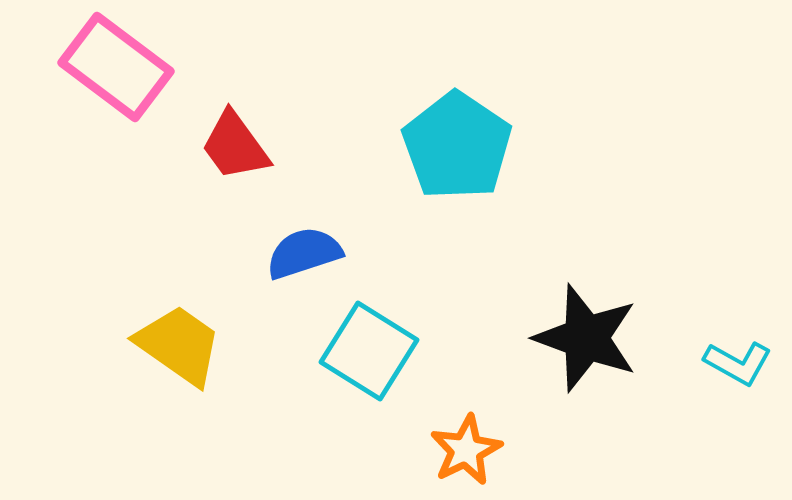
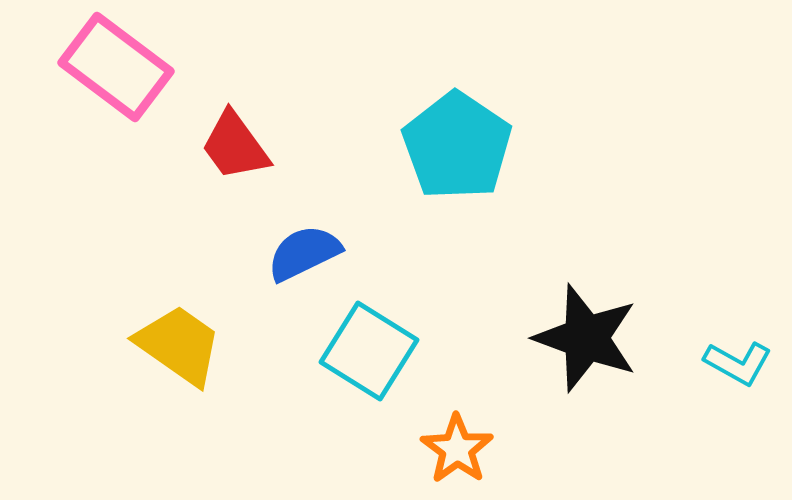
blue semicircle: rotated 8 degrees counterclockwise
orange star: moved 9 px left, 1 px up; rotated 10 degrees counterclockwise
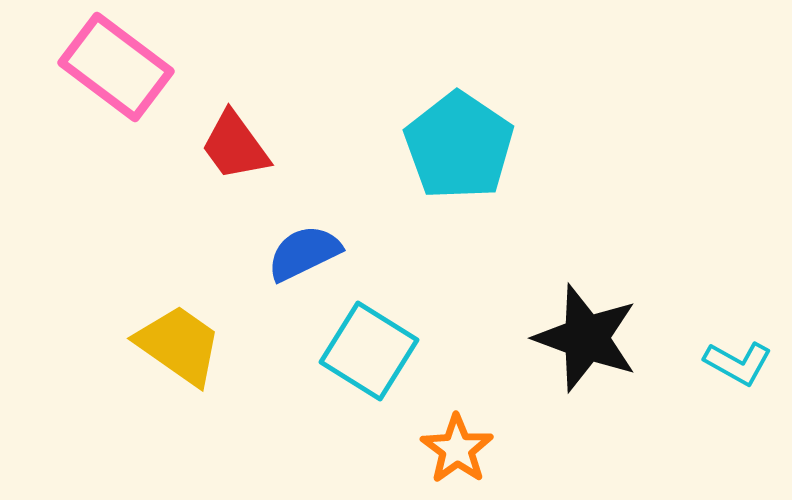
cyan pentagon: moved 2 px right
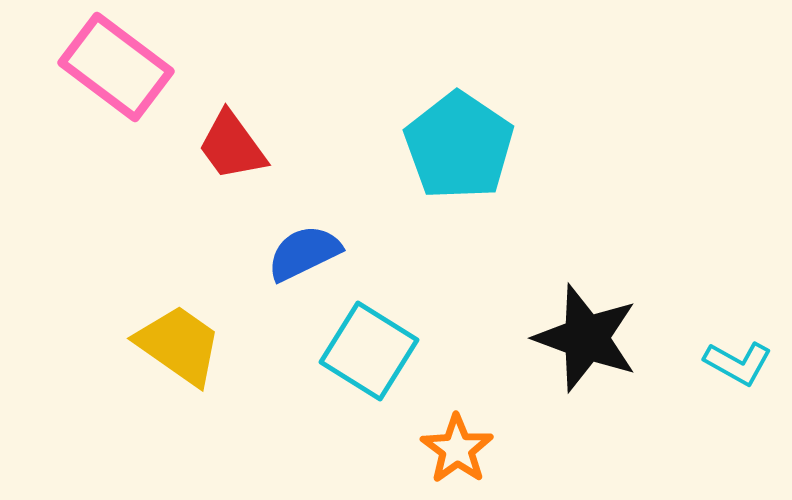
red trapezoid: moved 3 px left
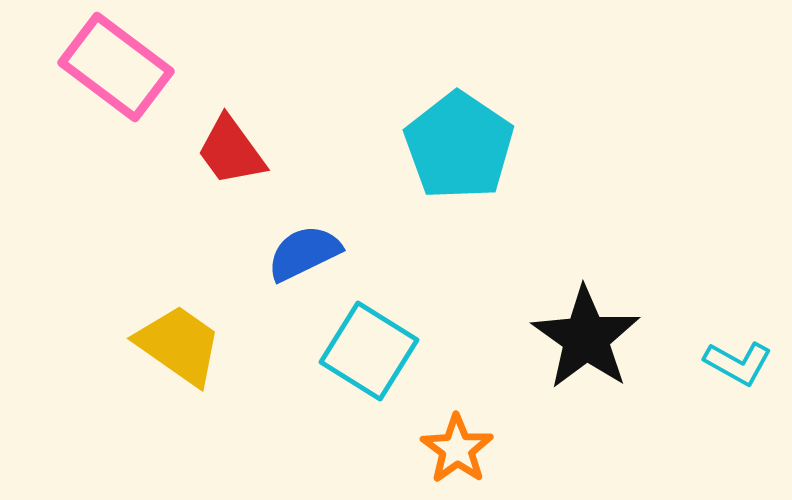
red trapezoid: moved 1 px left, 5 px down
black star: rotated 15 degrees clockwise
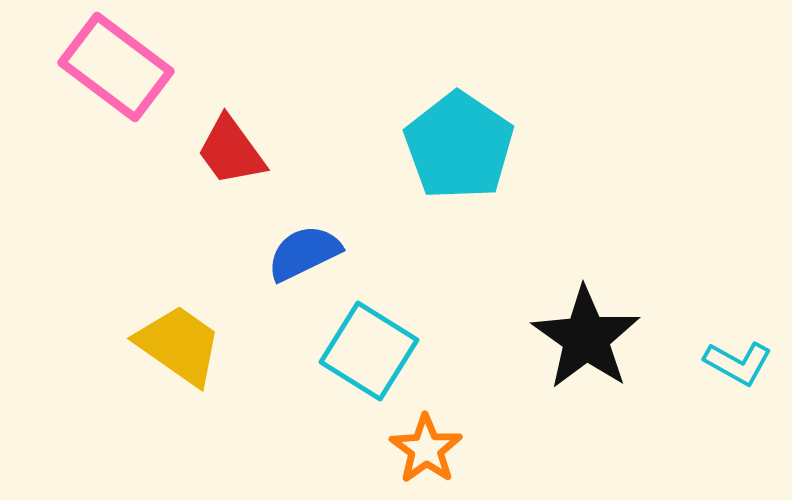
orange star: moved 31 px left
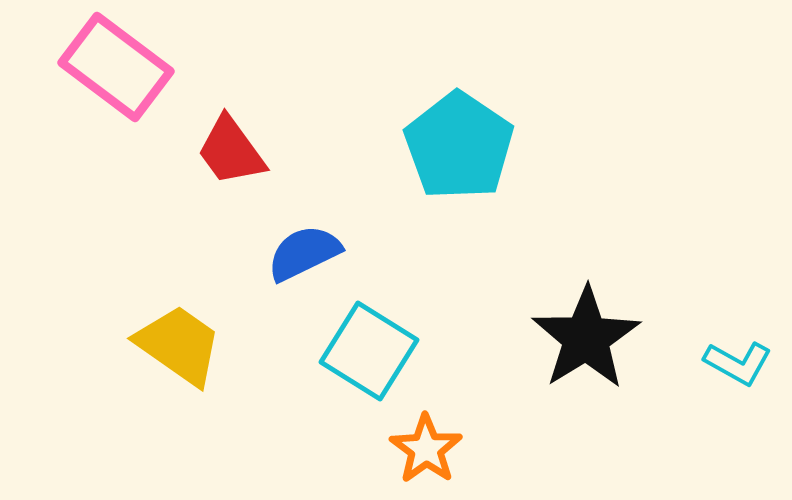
black star: rotated 5 degrees clockwise
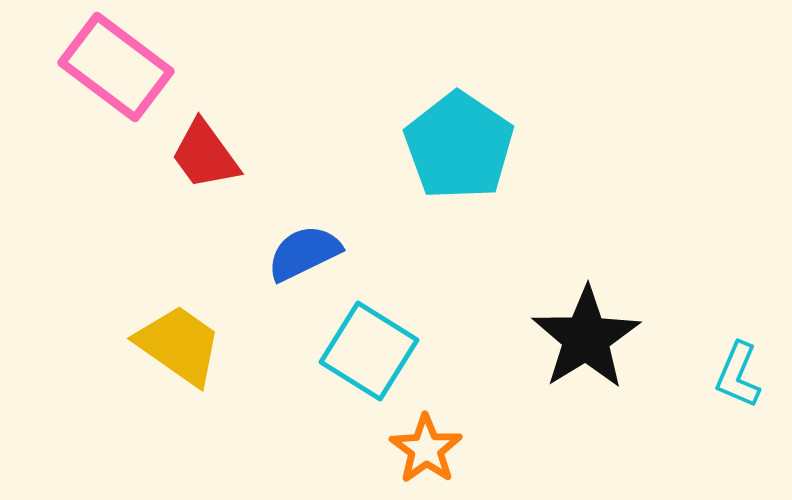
red trapezoid: moved 26 px left, 4 px down
cyan L-shape: moved 12 px down; rotated 84 degrees clockwise
